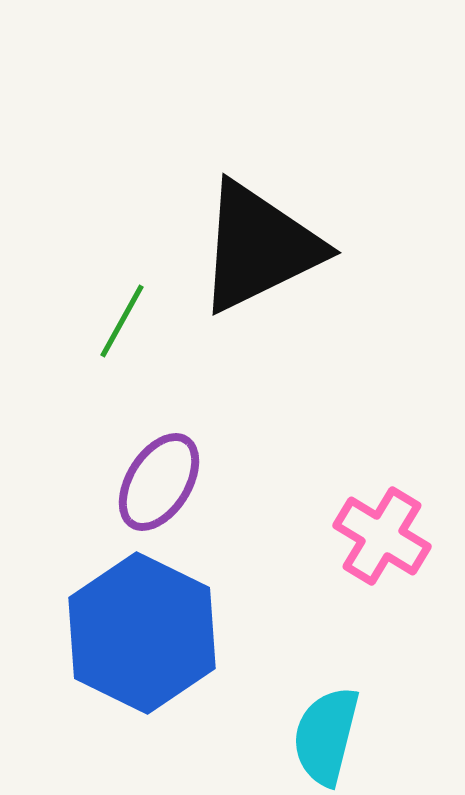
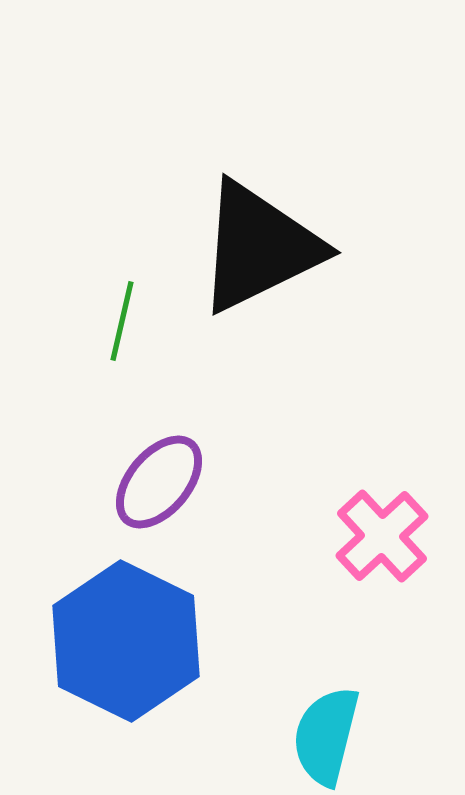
green line: rotated 16 degrees counterclockwise
purple ellipse: rotated 8 degrees clockwise
pink cross: rotated 16 degrees clockwise
blue hexagon: moved 16 px left, 8 px down
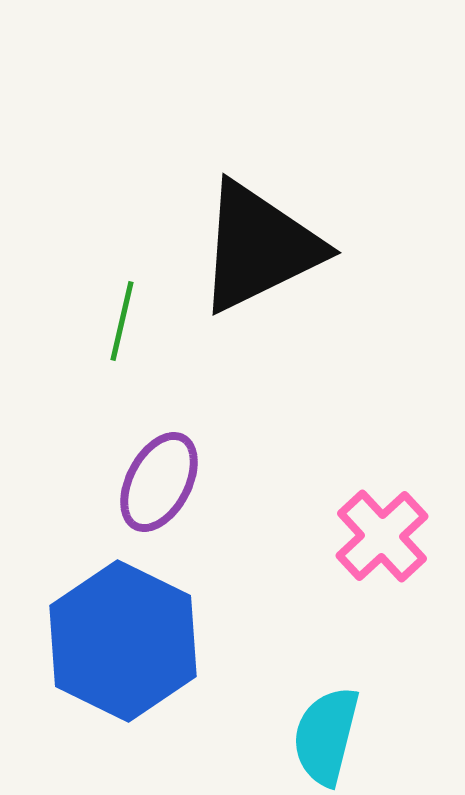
purple ellipse: rotated 12 degrees counterclockwise
blue hexagon: moved 3 px left
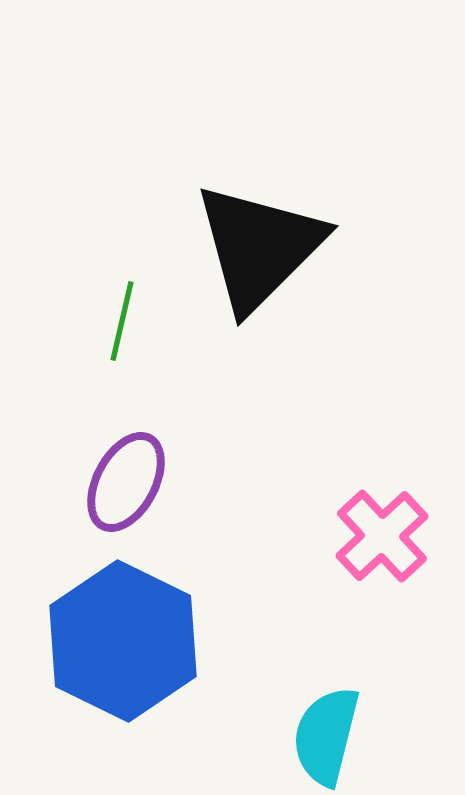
black triangle: rotated 19 degrees counterclockwise
purple ellipse: moved 33 px left
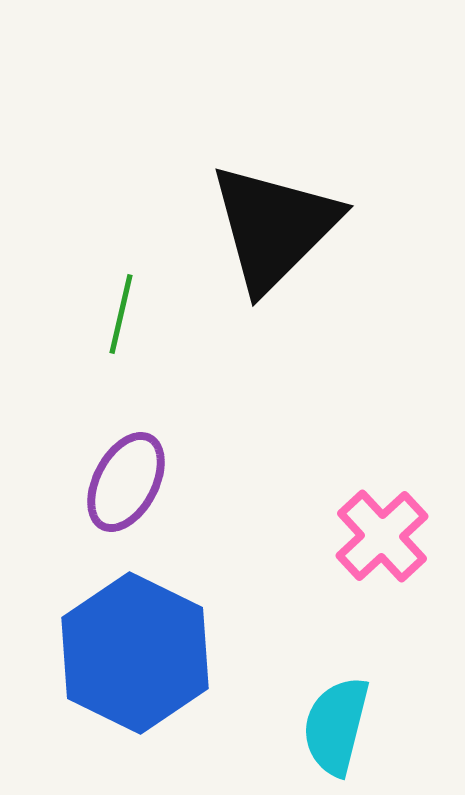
black triangle: moved 15 px right, 20 px up
green line: moved 1 px left, 7 px up
blue hexagon: moved 12 px right, 12 px down
cyan semicircle: moved 10 px right, 10 px up
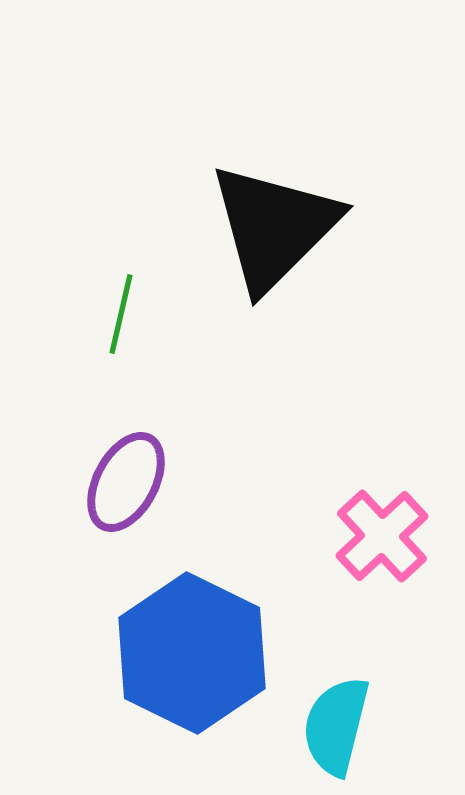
blue hexagon: moved 57 px right
